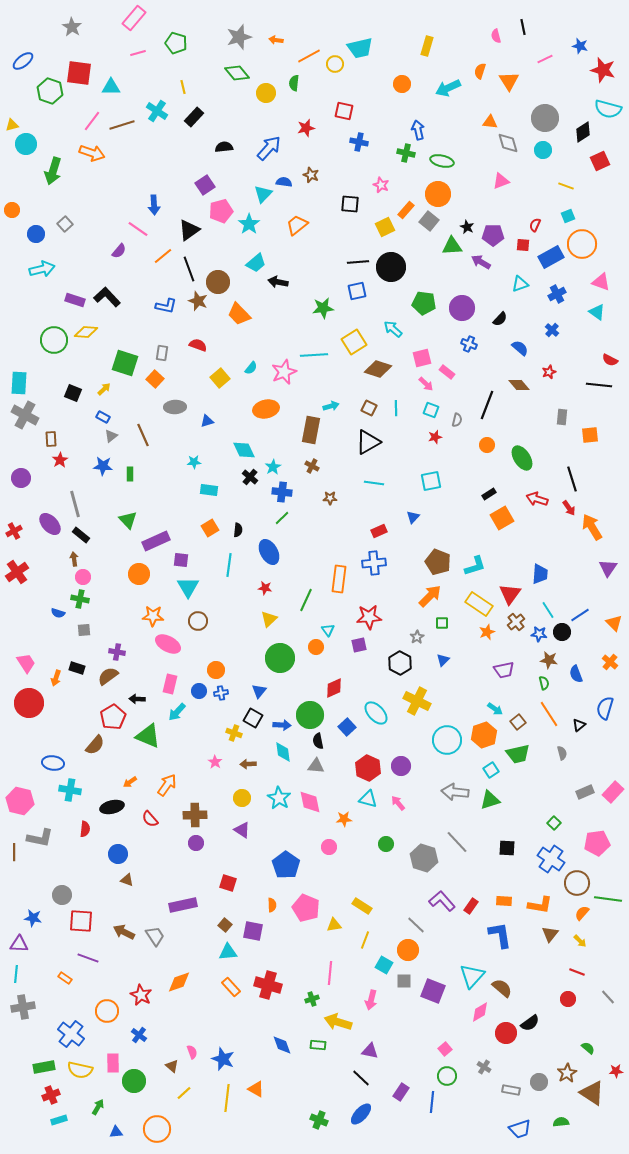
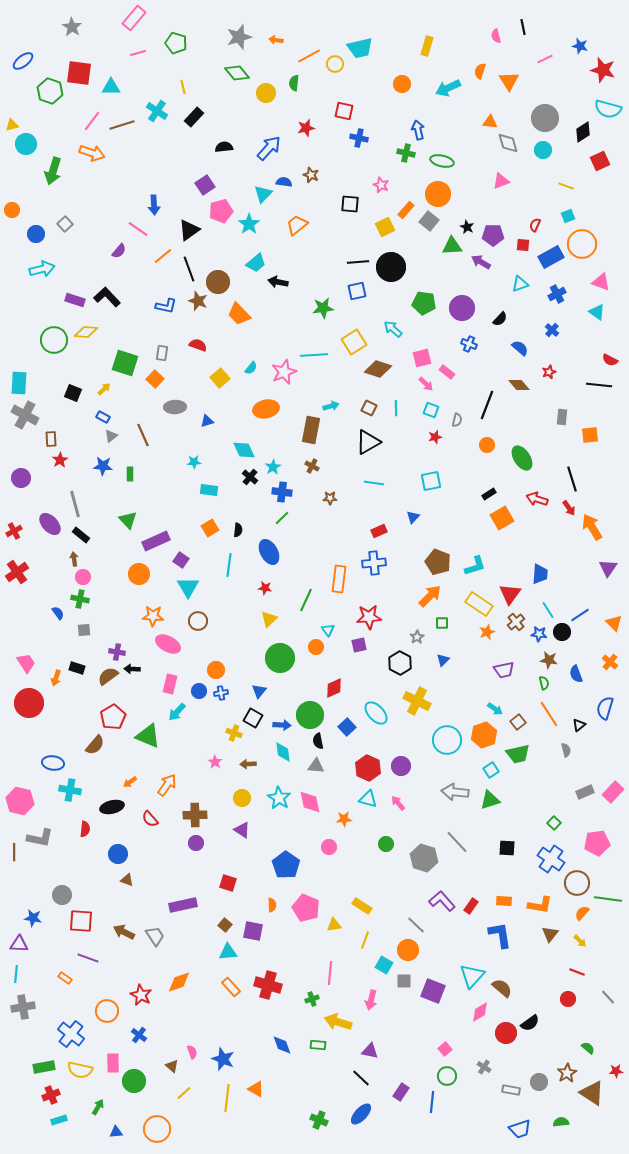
blue cross at (359, 142): moved 4 px up
purple square at (181, 560): rotated 28 degrees clockwise
blue semicircle at (58, 613): rotated 144 degrees counterclockwise
black arrow at (137, 699): moved 5 px left, 30 px up
gray semicircle at (562, 753): moved 4 px right, 3 px up
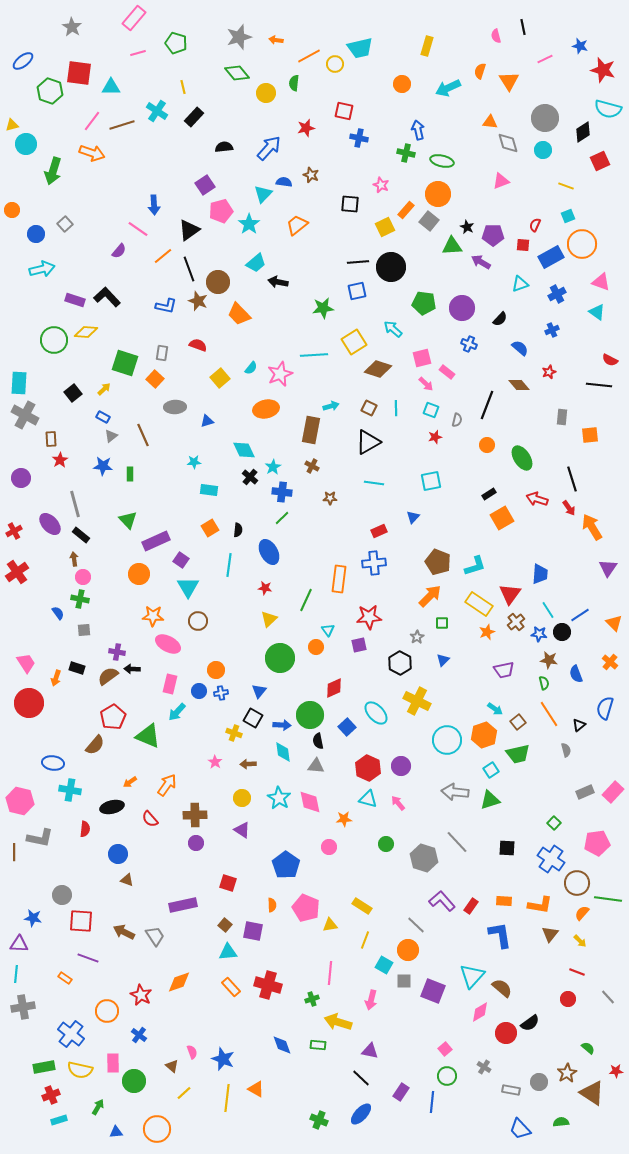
blue cross at (552, 330): rotated 24 degrees clockwise
pink star at (284, 372): moved 4 px left, 2 px down
black square at (73, 393): rotated 30 degrees clockwise
yellow triangle at (334, 925): moved 4 px left
blue trapezoid at (520, 1129): rotated 65 degrees clockwise
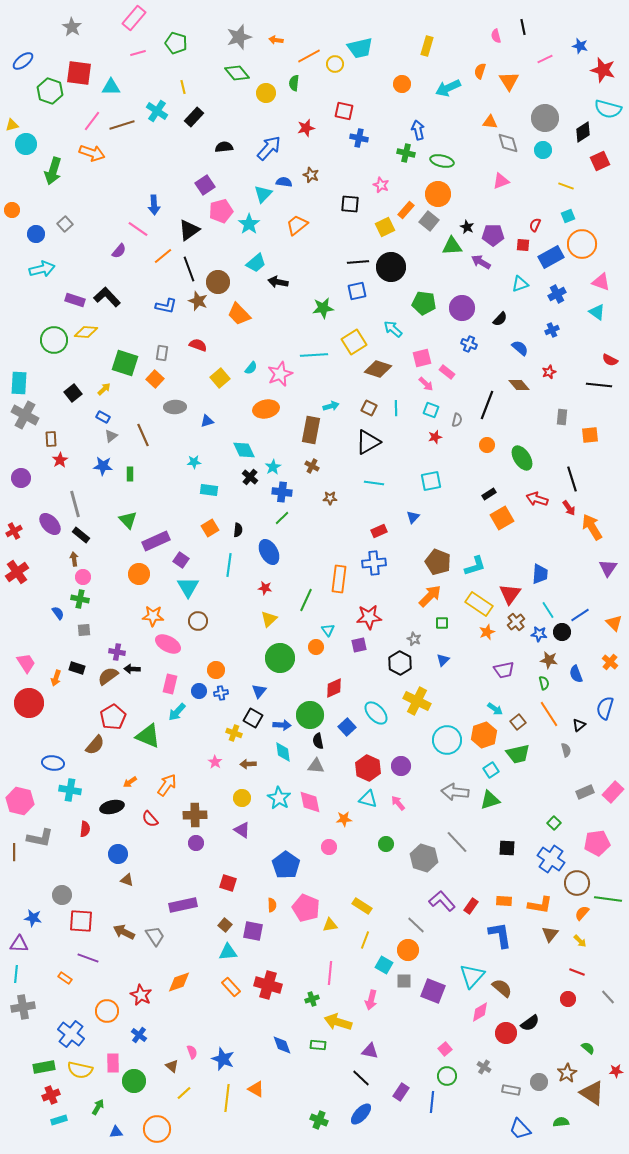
gray star at (417, 637): moved 3 px left, 2 px down; rotated 16 degrees counterclockwise
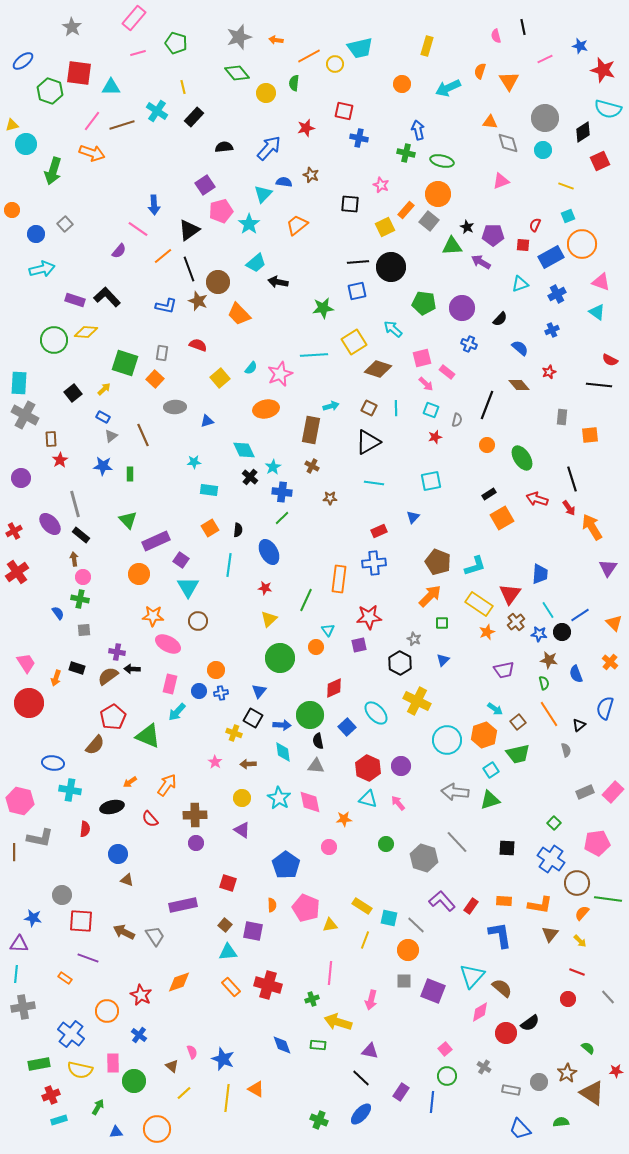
cyan square at (384, 965): moved 5 px right, 47 px up; rotated 18 degrees counterclockwise
green rectangle at (44, 1067): moved 5 px left, 3 px up
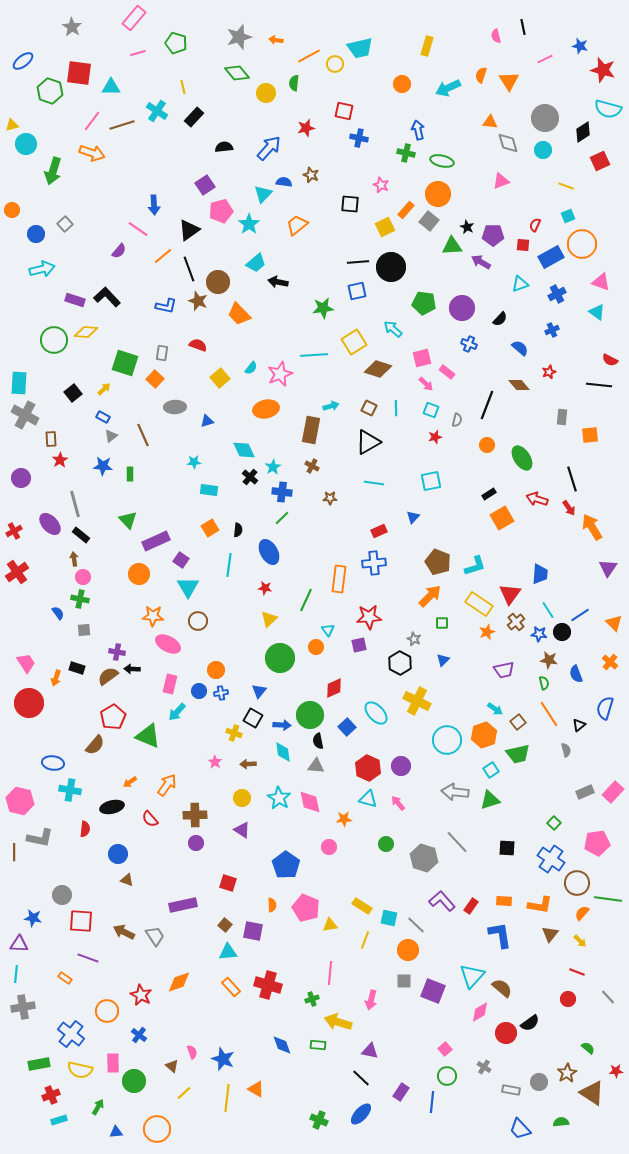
orange semicircle at (480, 71): moved 1 px right, 4 px down
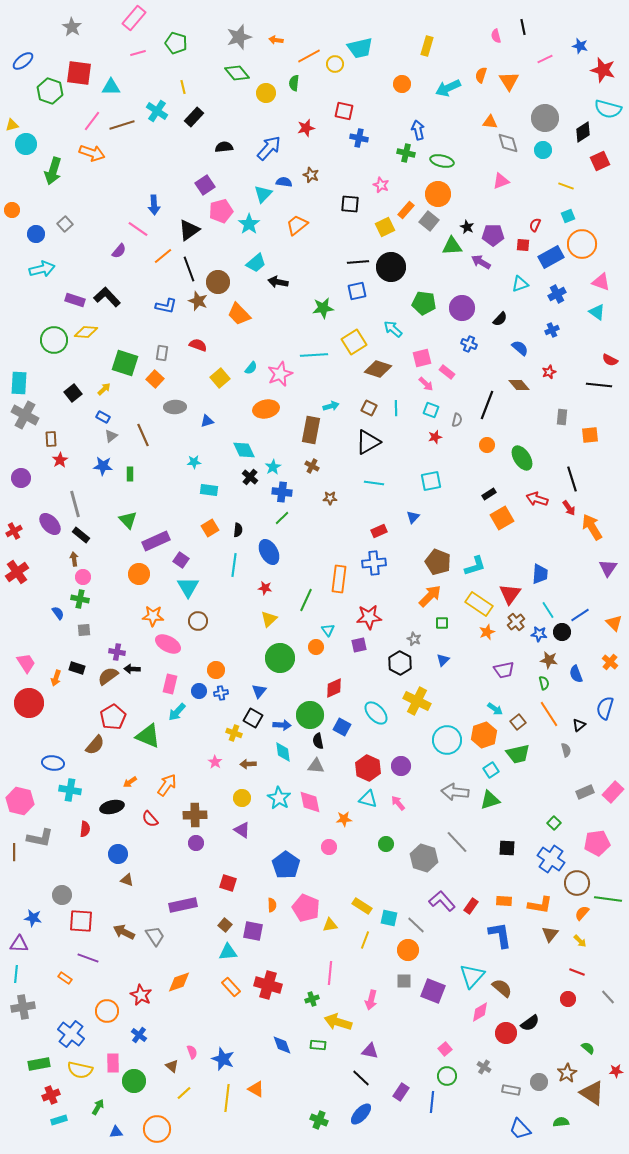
cyan line at (229, 565): moved 5 px right
blue square at (347, 727): moved 5 px left; rotated 18 degrees counterclockwise
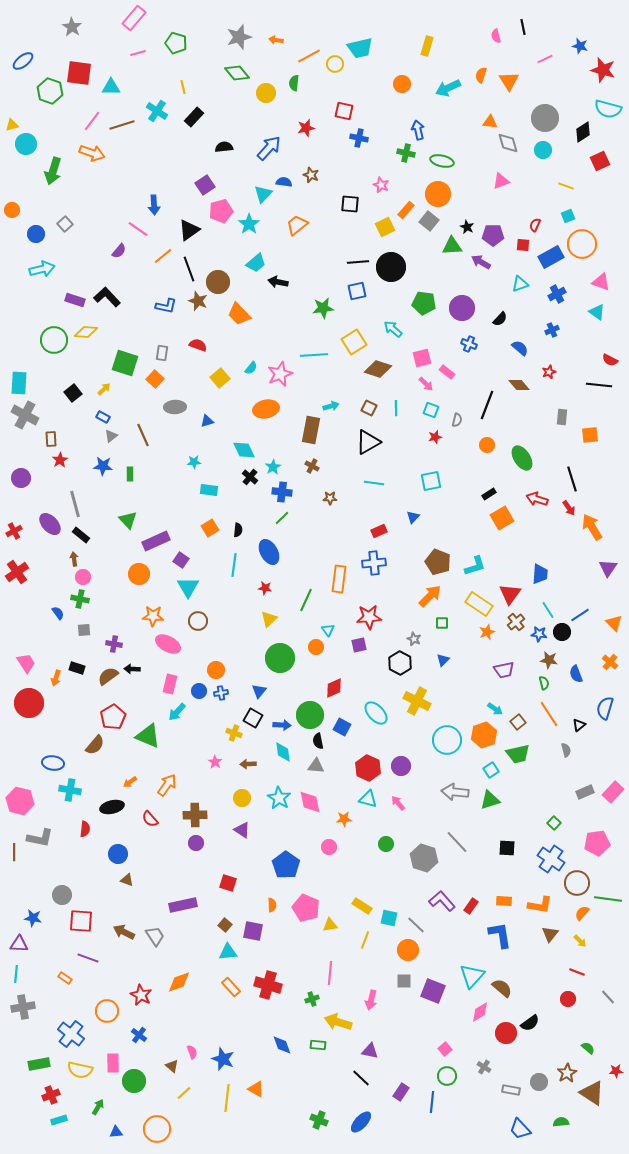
purple cross at (117, 652): moved 3 px left, 8 px up
blue ellipse at (361, 1114): moved 8 px down
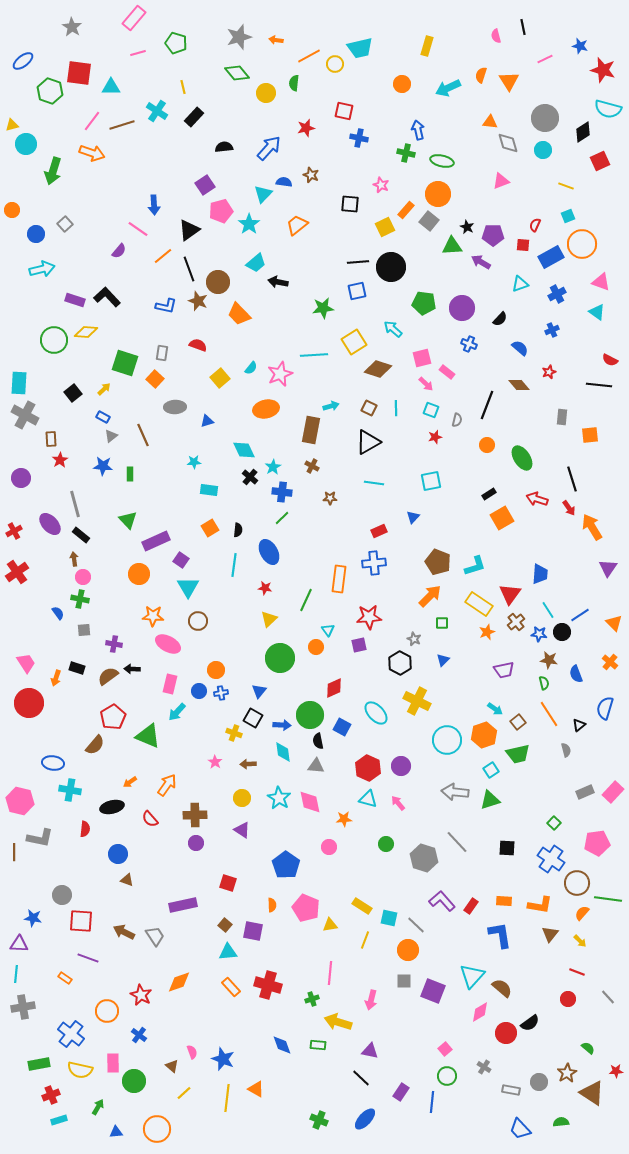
blue ellipse at (361, 1122): moved 4 px right, 3 px up
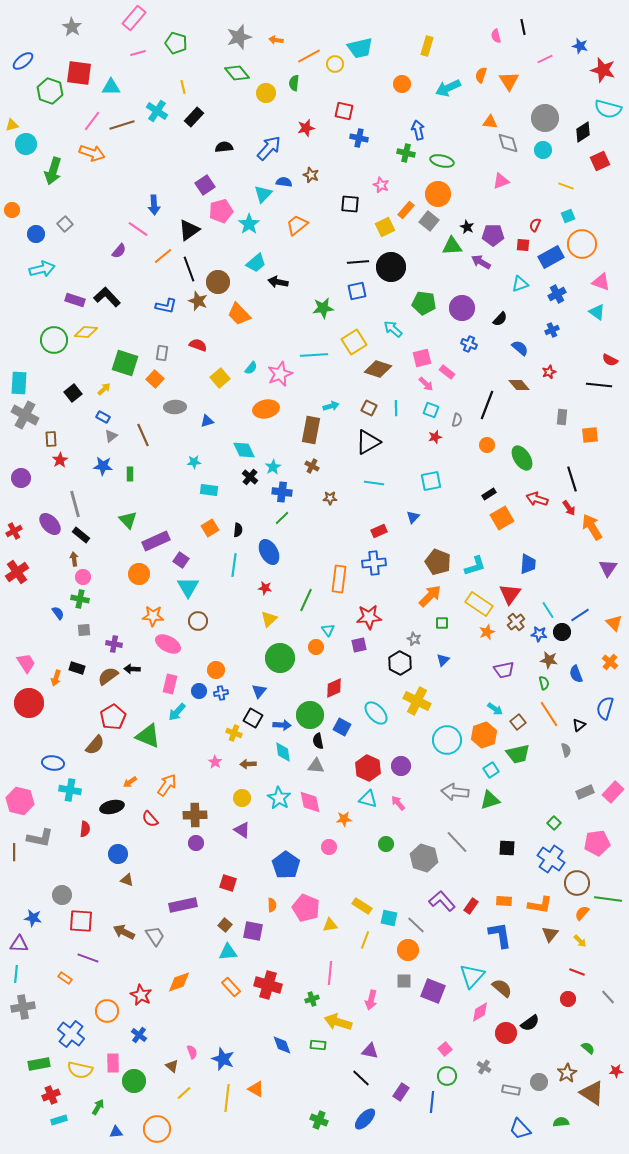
blue trapezoid at (540, 574): moved 12 px left, 10 px up
